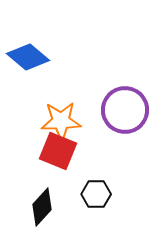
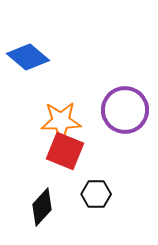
red square: moved 7 px right
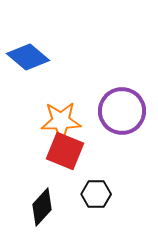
purple circle: moved 3 px left, 1 px down
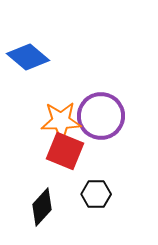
purple circle: moved 21 px left, 5 px down
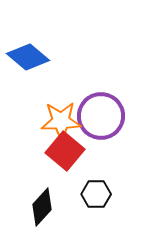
red square: rotated 18 degrees clockwise
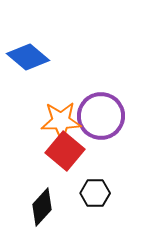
black hexagon: moved 1 px left, 1 px up
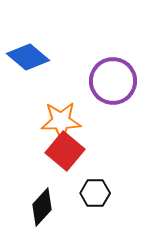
purple circle: moved 12 px right, 35 px up
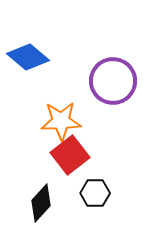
red square: moved 5 px right, 4 px down; rotated 12 degrees clockwise
black diamond: moved 1 px left, 4 px up
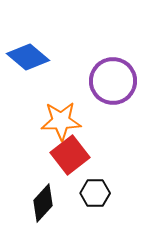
black diamond: moved 2 px right
